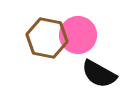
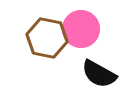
pink circle: moved 3 px right, 6 px up
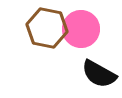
brown hexagon: moved 10 px up
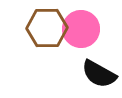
brown hexagon: rotated 12 degrees counterclockwise
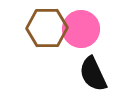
black semicircle: moved 6 px left; rotated 36 degrees clockwise
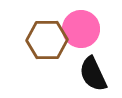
brown hexagon: moved 12 px down
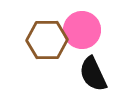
pink circle: moved 1 px right, 1 px down
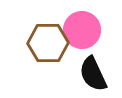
brown hexagon: moved 1 px right, 3 px down
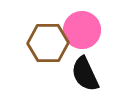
black semicircle: moved 8 px left
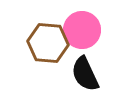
brown hexagon: rotated 6 degrees clockwise
